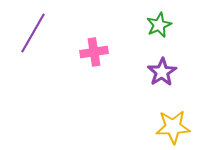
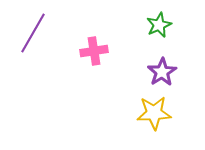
pink cross: moved 1 px up
yellow star: moved 19 px left, 14 px up
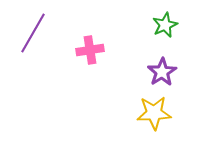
green star: moved 6 px right
pink cross: moved 4 px left, 1 px up
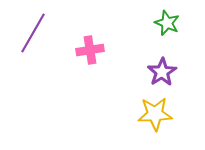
green star: moved 2 px right, 2 px up; rotated 25 degrees counterclockwise
yellow star: moved 1 px right, 1 px down
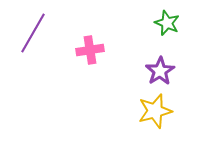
purple star: moved 2 px left, 1 px up
yellow star: moved 3 px up; rotated 12 degrees counterclockwise
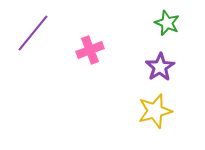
purple line: rotated 9 degrees clockwise
pink cross: rotated 12 degrees counterclockwise
purple star: moved 4 px up
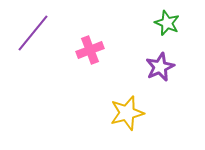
purple star: rotated 8 degrees clockwise
yellow star: moved 28 px left, 2 px down
